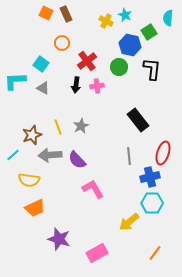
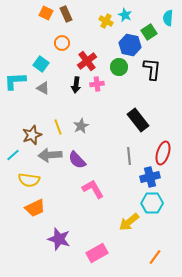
pink cross: moved 2 px up
orange line: moved 4 px down
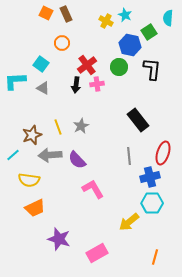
red cross: moved 4 px down
orange line: rotated 21 degrees counterclockwise
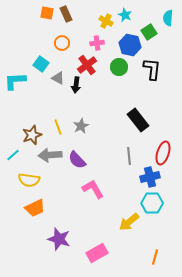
orange square: moved 1 px right; rotated 16 degrees counterclockwise
pink cross: moved 41 px up
gray triangle: moved 15 px right, 10 px up
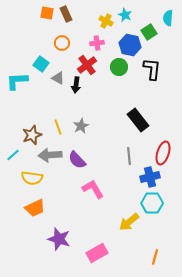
cyan L-shape: moved 2 px right
yellow semicircle: moved 3 px right, 2 px up
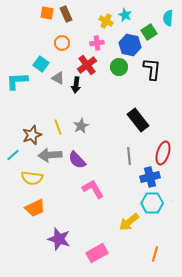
orange line: moved 3 px up
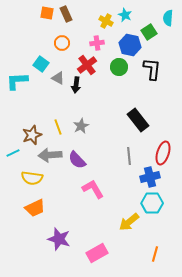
cyan line: moved 2 px up; rotated 16 degrees clockwise
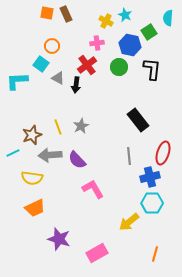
orange circle: moved 10 px left, 3 px down
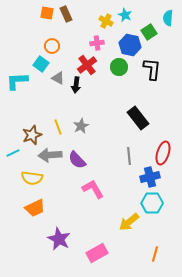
black rectangle: moved 2 px up
purple star: rotated 10 degrees clockwise
